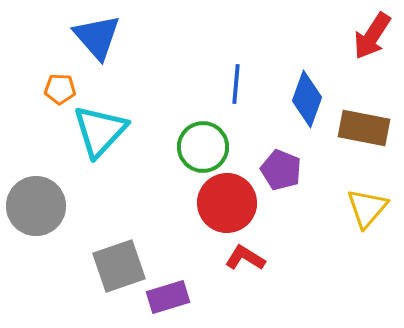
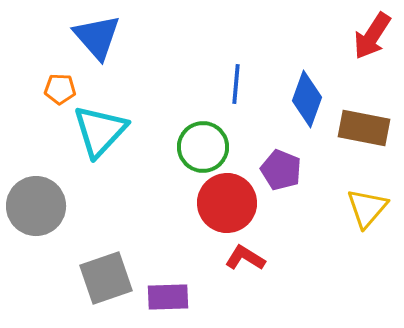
gray square: moved 13 px left, 12 px down
purple rectangle: rotated 15 degrees clockwise
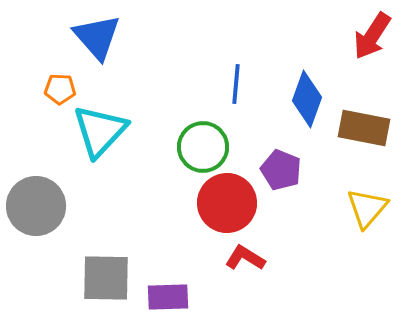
gray square: rotated 20 degrees clockwise
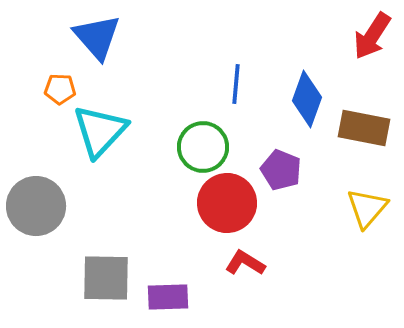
red L-shape: moved 5 px down
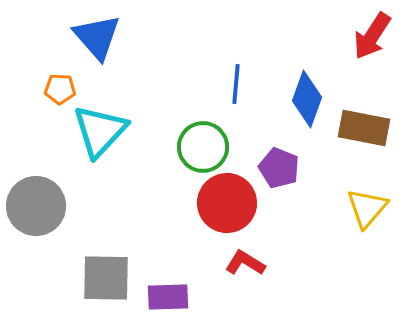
purple pentagon: moved 2 px left, 2 px up
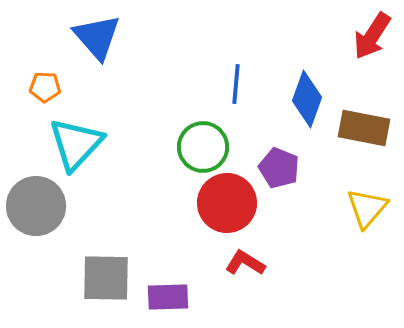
orange pentagon: moved 15 px left, 2 px up
cyan triangle: moved 24 px left, 13 px down
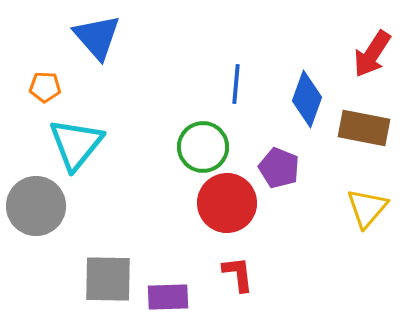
red arrow: moved 18 px down
cyan triangle: rotated 4 degrees counterclockwise
red L-shape: moved 7 px left, 11 px down; rotated 51 degrees clockwise
gray square: moved 2 px right, 1 px down
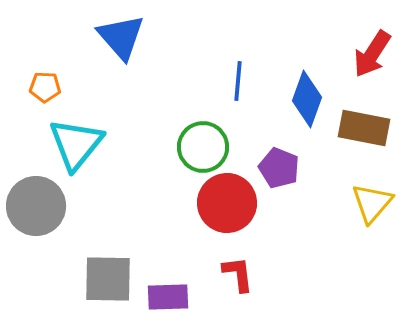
blue triangle: moved 24 px right
blue line: moved 2 px right, 3 px up
yellow triangle: moved 5 px right, 5 px up
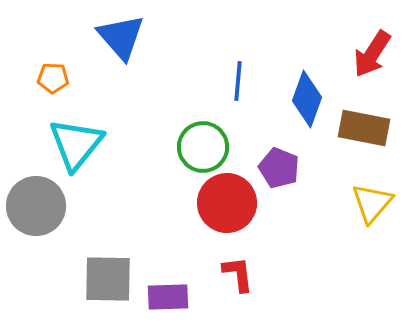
orange pentagon: moved 8 px right, 9 px up
